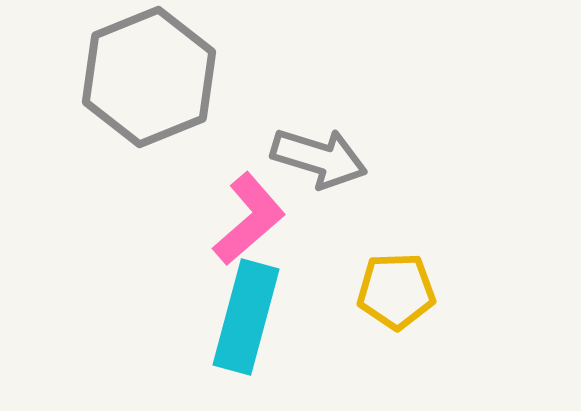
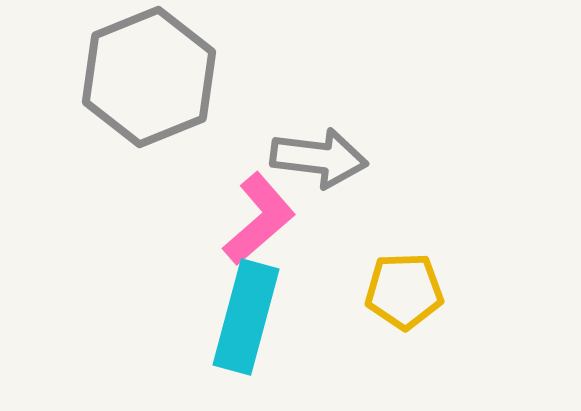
gray arrow: rotated 10 degrees counterclockwise
pink L-shape: moved 10 px right
yellow pentagon: moved 8 px right
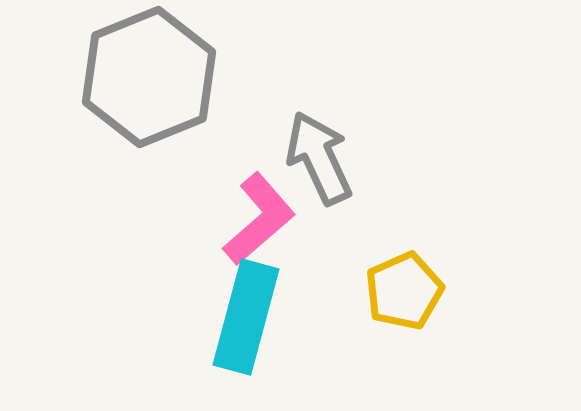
gray arrow: rotated 122 degrees counterclockwise
yellow pentagon: rotated 22 degrees counterclockwise
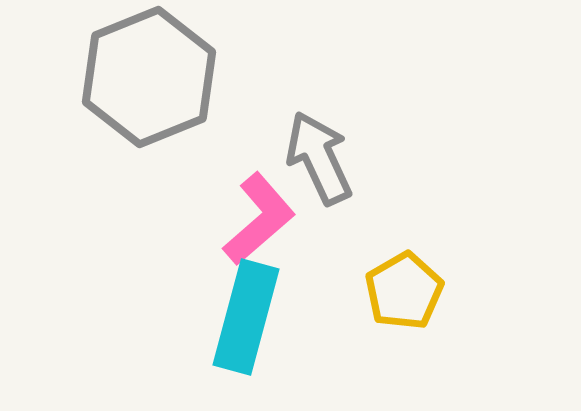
yellow pentagon: rotated 6 degrees counterclockwise
